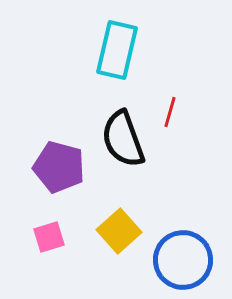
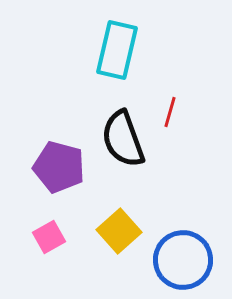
pink square: rotated 12 degrees counterclockwise
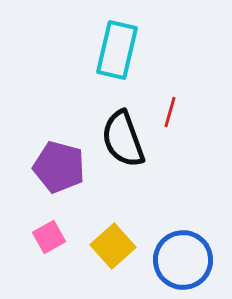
yellow square: moved 6 px left, 15 px down
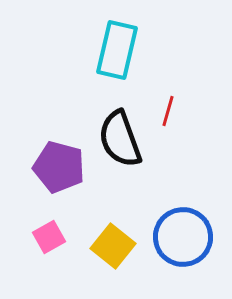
red line: moved 2 px left, 1 px up
black semicircle: moved 3 px left
yellow square: rotated 9 degrees counterclockwise
blue circle: moved 23 px up
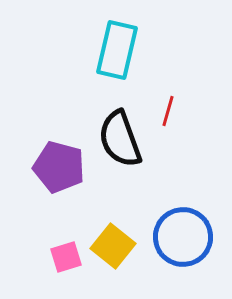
pink square: moved 17 px right, 20 px down; rotated 12 degrees clockwise
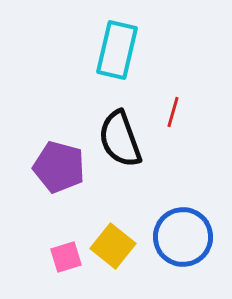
red line: moved 5 px right, 1 px down
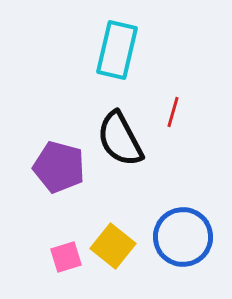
black semicircle: rotated 8 degrees counterclockwise
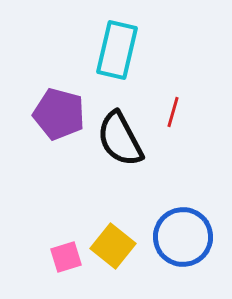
purple pentagon: moved 53 px up
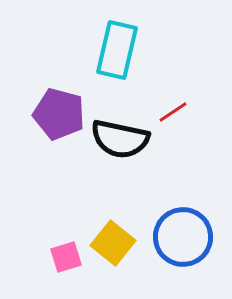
red line: rotated 40 degrees clockwise
black semicircle: rotated 50 degrees counterclockwise
yellow square: moved 3 px up
